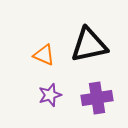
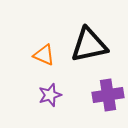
purple cross: moved 11 px right, 3 px up
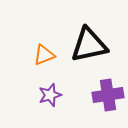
orange triangle: rotated 45 degrees counterclockwise
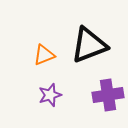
black triangle: rotated 9 degrees counterclockwise
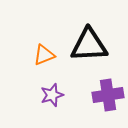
black triangle: rotated 18 degrees clockwise
purple star: moved 2 px right
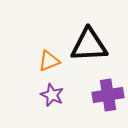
orange triangle: moved 5 px right, 6 px down
purple star: rotated 30 degrees counterclockwise
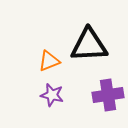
purple star: rotated 10 degrees counterclockwise
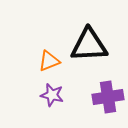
purple cross: moved 2 px down
